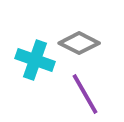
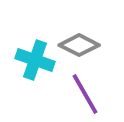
gray diamond: moved 2 px down
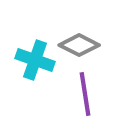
purple line: rotated 21 degrees clockwise
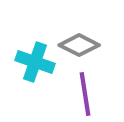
cyan cross: moved 2 px down
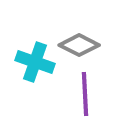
purple line: rotated 6 degrees clockwise
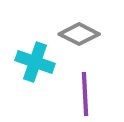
gray diamond: moved 11 px up
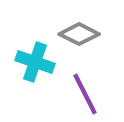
purple line: rotated 24 degrees counterclockwise
